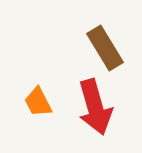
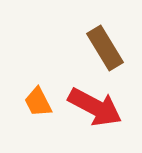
red arrow: rotated 46 degrees counterclockwise
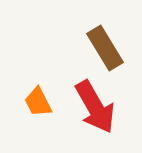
red arrow: rotated 32 degrees clockwise
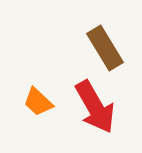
orange trapezoid: rotated 20 degrees counterclockwise
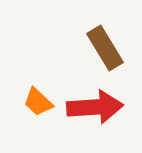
red arrow: rotated 64 degrees counterclockwise
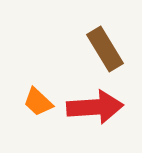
brown rectangle: moved 1 px down
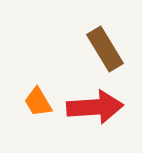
orange trapezoid: rotated 16 degrees clockwise
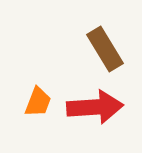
orange trapezoid: rotated 128 degrees counterclockwise
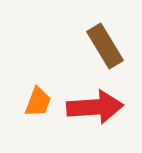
brown rectangle: moved 3 px up
